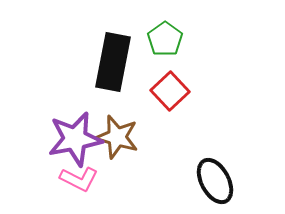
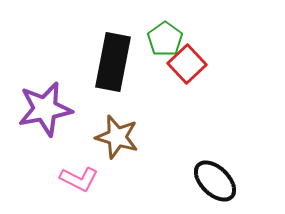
red square: moved 17 px right, 27 px up
purple star: moved 30 px left, 30 px up
black ellipse: rotated 18 degrees counterclockwise
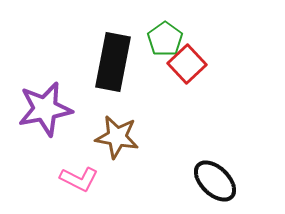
brown star: rotated 6 degrees counterclockwise
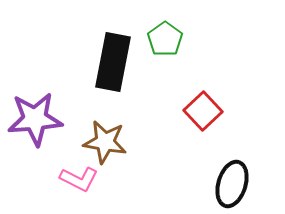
red square: moved 16 px right, 47 px down
purple star: moved 10 px left, 10 px down; rotated 6 degrees clockwise
brown star: moved 12 px left, 5 px down
black ellipse: moved 17 px right, 3 px down; rotated 63 degrees clockwise
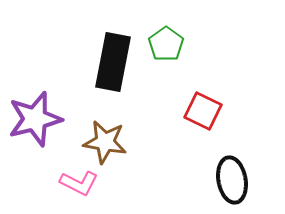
green pentagon: moved 1 px right, 5 px down
red square: rotated 21 degrees counterclockwise
purple star: rotated 10 degrees counterclockwise
pink L-shape: moved 4 px down
black ellipse: moved 4 px up; rotated 27 degrees counterclockwise
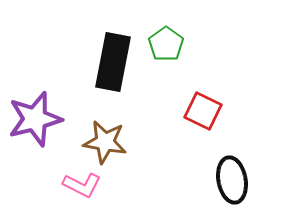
pink L-shape: moved 3 px right, 2 px down
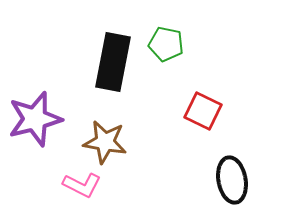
green pentagon: rotated 24 degrees counterclockwise
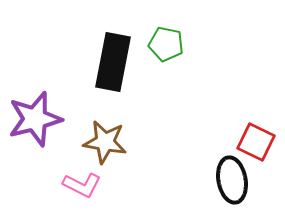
red square: moved 53 px right, 31 px down
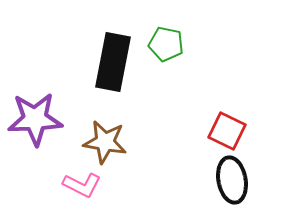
purple star: rotated 12 degrees clockwise
red square: moved 29 px left, 11 px up
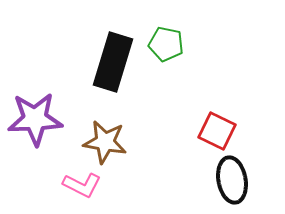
black rectangle: rotated 6 degrees clockwise
red square: moved 10 px left
